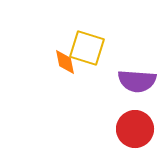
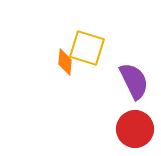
orange diamond: rotated 16 degrees clockwise
purple semicircle: moved 3 px left; rotated 120 degrees counterclockwise
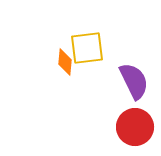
yellow square: rotated 24 degrees counterclockwise
red circle: moved 2 px up
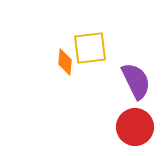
yellow square: moved 3 px right
purple semicircle: moved 2 px right
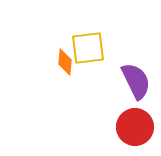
yellow square: moved 2 px left
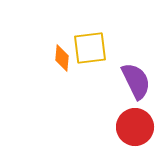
yellow square: moved 2 px right
orange diamond: moved 3 px left, 4 px up
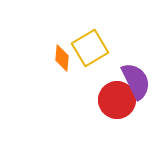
yellow square: rotated 24 degrees counterclockwise
red circle: moved 18 px left, 27 px up
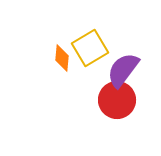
purple semicircle: moved 13 px left, 11 px up; rotated 117 degrees counterclockwise
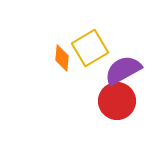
purple semicircle: rotated 24 degrees clockwise
red circle: moved 1 px down
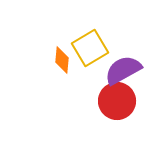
orange diamond: moved 2 px down
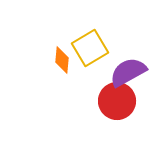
purple semicircle: moved 5 px right, 2 px down
